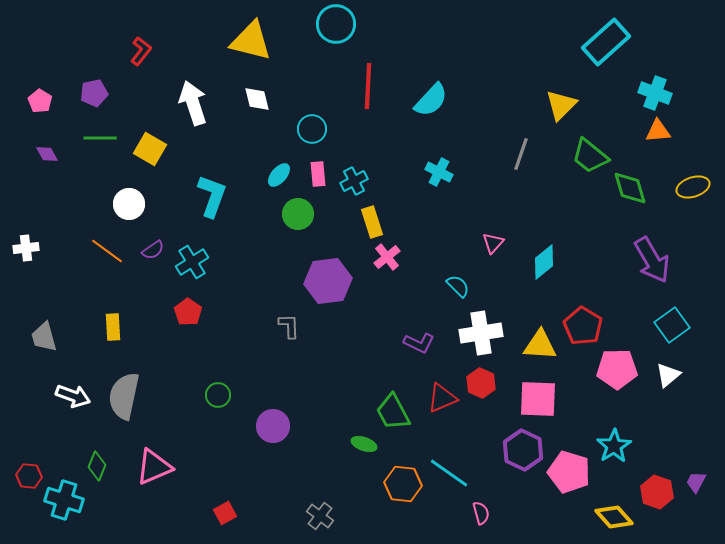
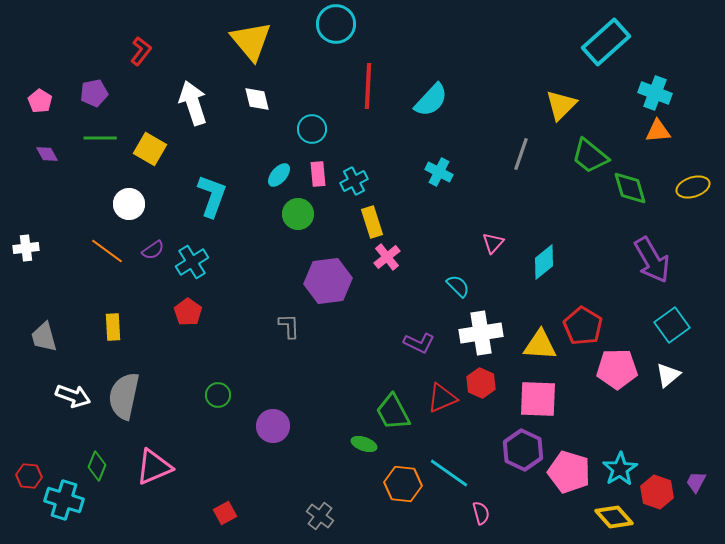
yellow triangle at (251, 41): rotated 36 degrees clockwise
cyan star at (614, 446): moved 6 px right, 23 px down
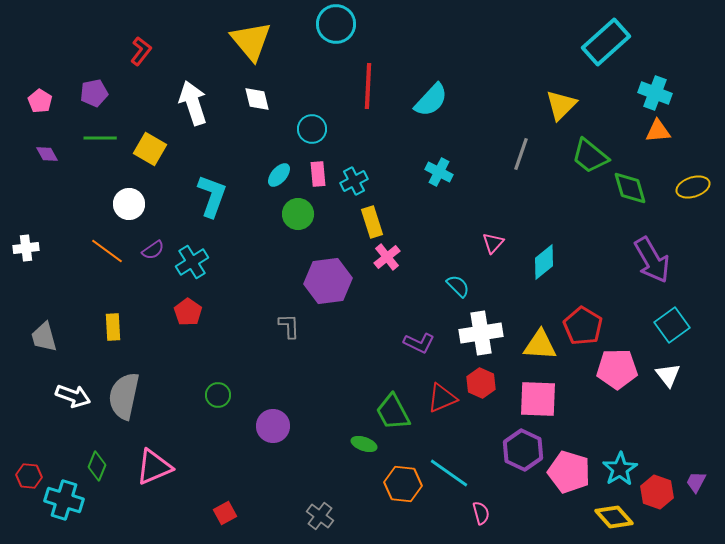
white triangle at (668, 375): rotated 28 degrees counterclockwise
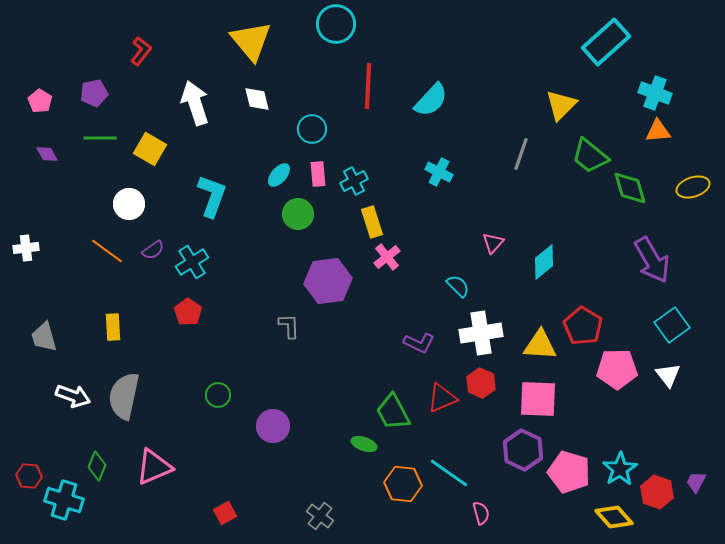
white arrow at (193, 103): moved 2 px right
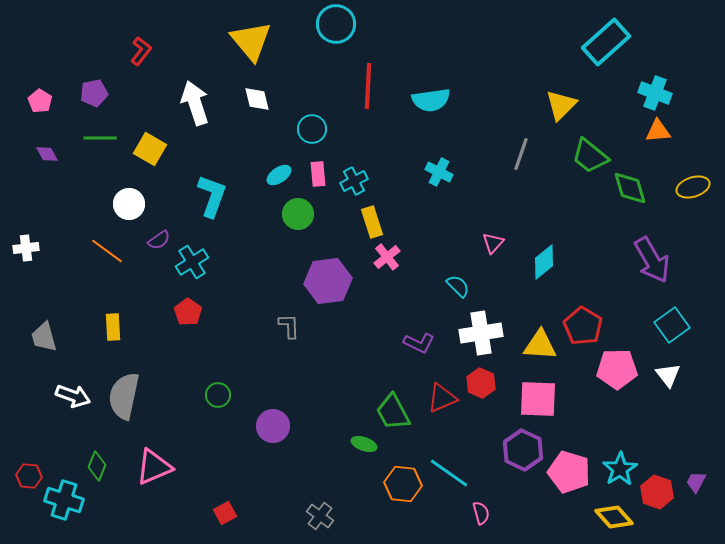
cyan semicircle at (431, 100): rotated 39 degrees clockwise
cyan ellipse at (279, 175): rotated 15 degrees clockwise
purple semicircle at (153, 250): moved 6 px right, 10 px up
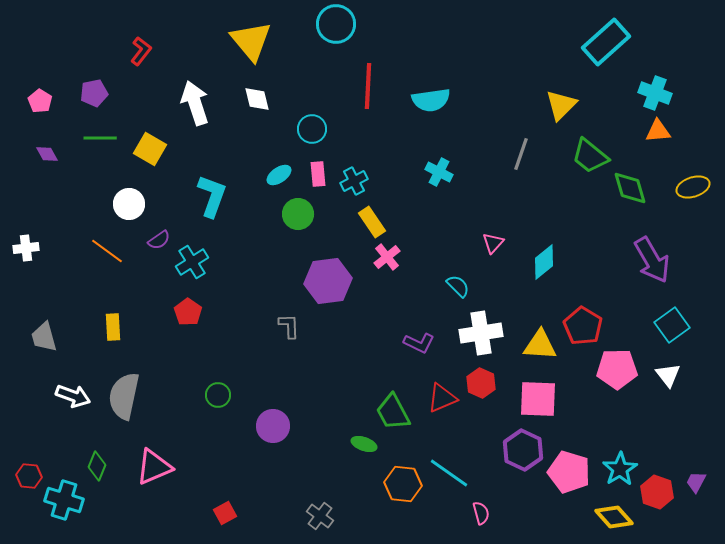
yellow rectangle at (372, 222): rotated 16 degrees counterclockwise
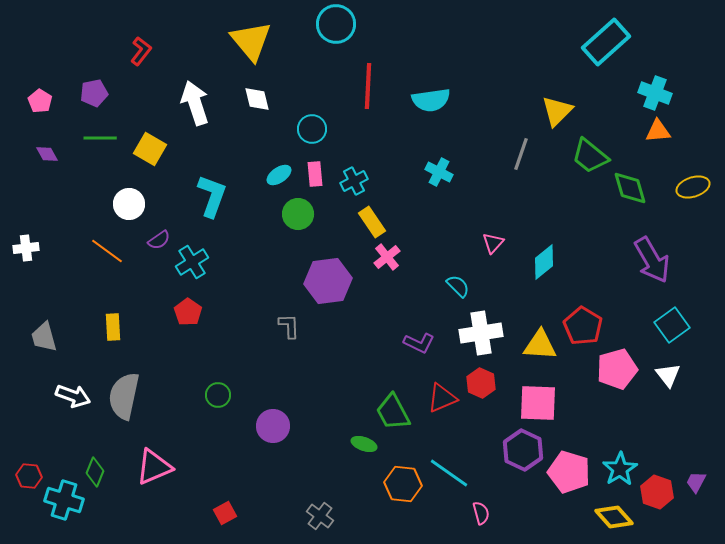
yellow triangle at (561, 105): moved 4 px left, 6 px down
pink rectangle at (318, 174): moved 3 px left
pink pentagon at (617, 369): rotated 15 degrees counterclockwise
pink square at (538, 399): moved 4 px down
green diamond at (97, 466): moved 2 px left, 6 px down
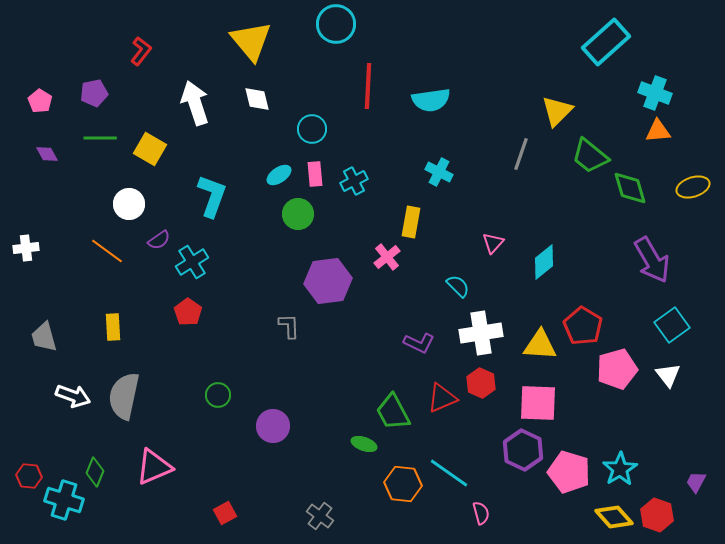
yellow rectangle at (372, 222): moved 39 px right; rotated 44 degrees clockwise
red hexagon at (657, 492): moved 23 px down
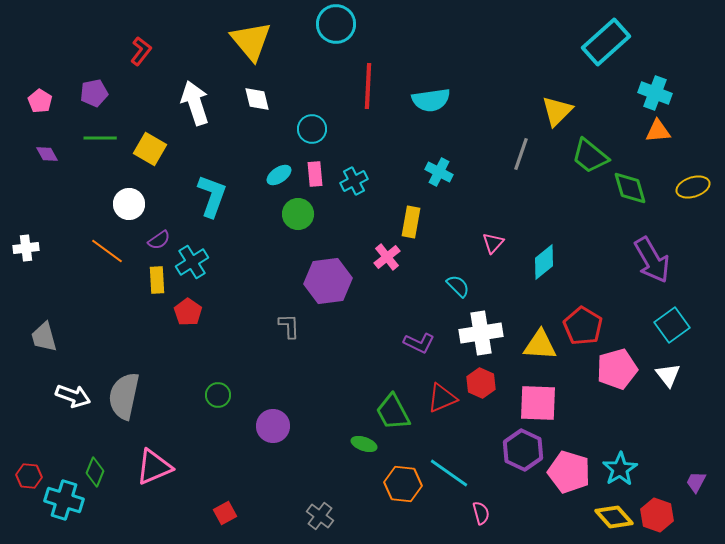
yellow rectangle at (113, 327): moved 44 px right, 47 px up
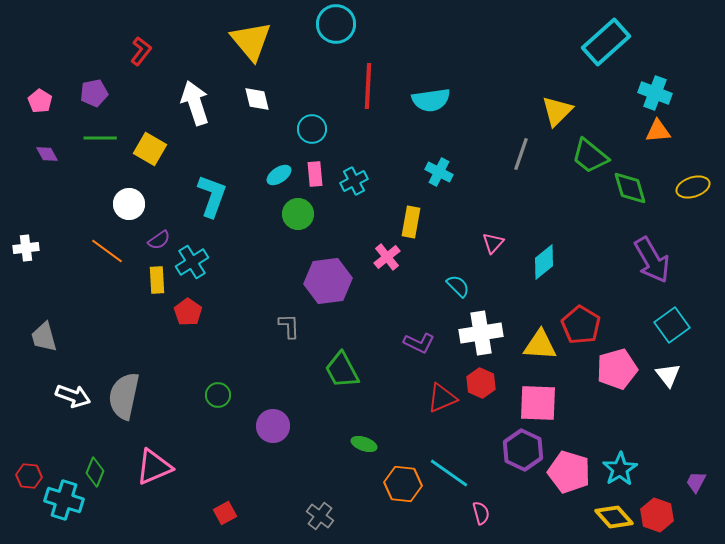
red pentagon at (583, 326): moved 2 px left, 1 px up
green trapezoid at (393, 412): moved 51 px left, 42 px up
